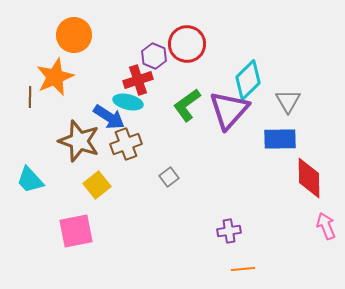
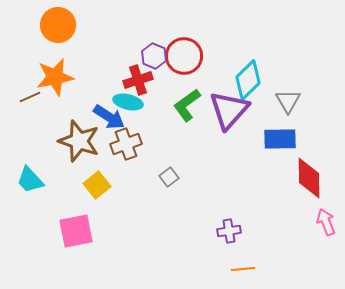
orange circle: moved 16 px left, 10 px up
red circle: moved 3 px left, 12 px down
orange star: rotated 12 degrees clockwise
brown line: rotated 65 degrees clockwise
pink arrow: moved 4 px up
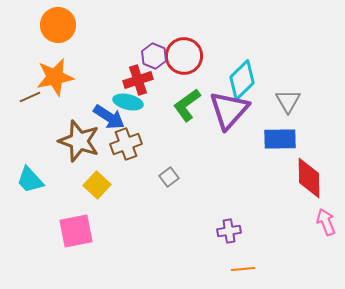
cyan diamond: moved 6 px left
yellow square: rotated 8 degrees counterclockwise
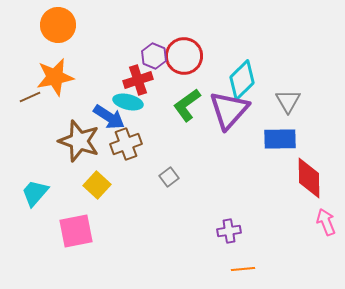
cyan trapezoid: moved 5 px right, 13 px down; rotated 84 degrees clockwise
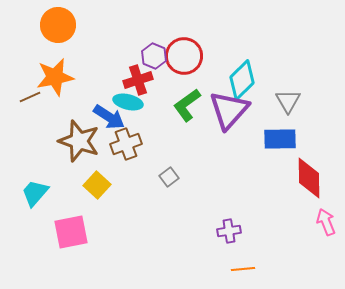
pink square: moved 5 px left, 1 px down
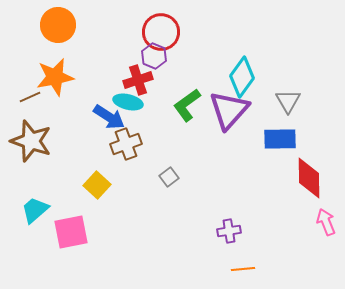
red circle: moved 23 px left, 24 px up
cyan diamond: moved 3 px up; rotated 9 degrees counterclockwise
brown star: moved 48 px left
cyan trapezoid: moved 17 px down; rotated 8 degrees clockwise
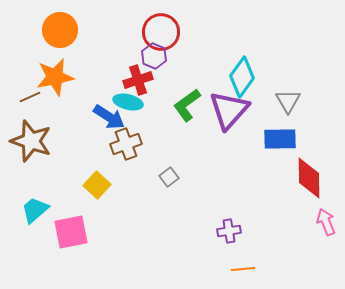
orange circle: moved 2 px right, 5 px down
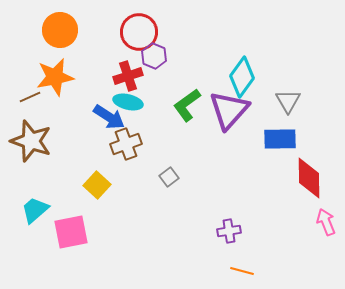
red circle: moved 22 px left
red cross: moved 10 px left, 4 px up
orange line: moved 1 px left, 2 px down; rotated 20 degrees clockwise
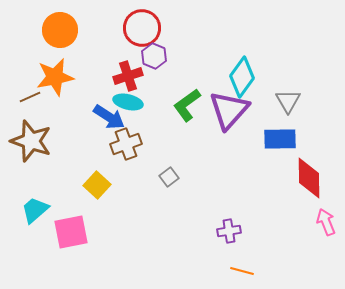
red circle: moved 3 px right, 4 px up
